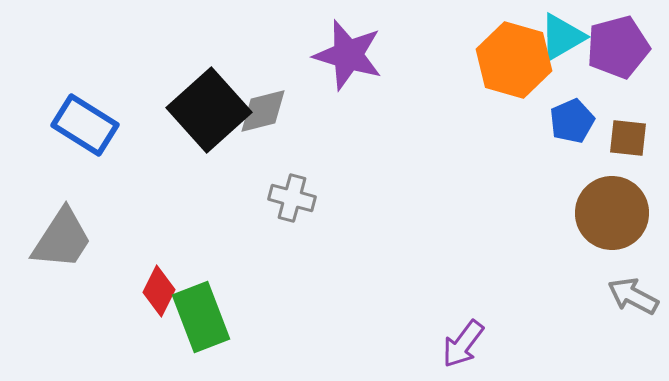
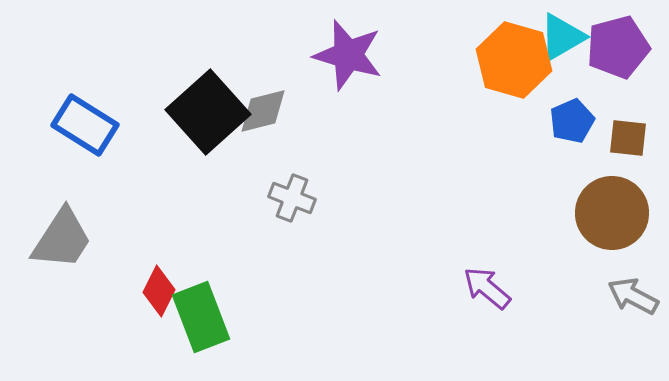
black square: moved 1 px left, 2 px down
gray cross: rotated 6 degrees clockwise
purple arrow: moved 24 px right, 56 px up; rotated 93 degrees clockwise
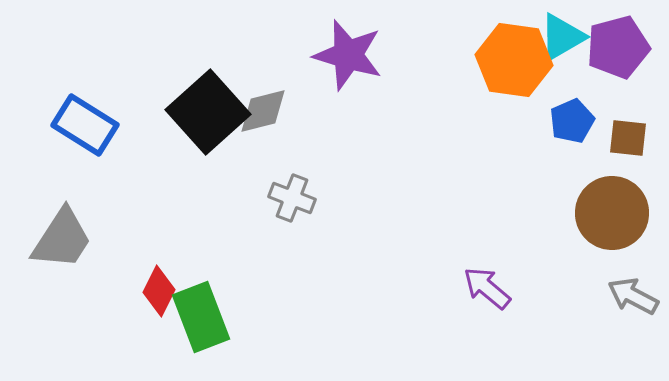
orange hexagon: rotated 8 degrees counterclockwise
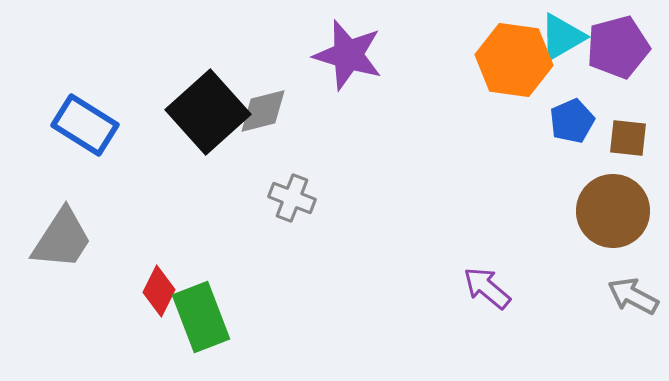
brown circle: moved 1 px right, 2 px up
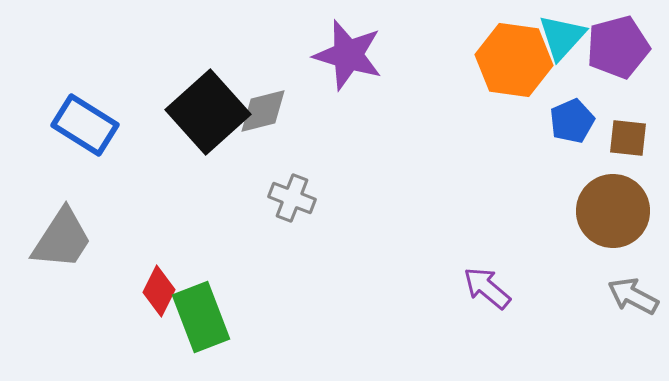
cyan triangle: rotated 18 degrees counterclockwise
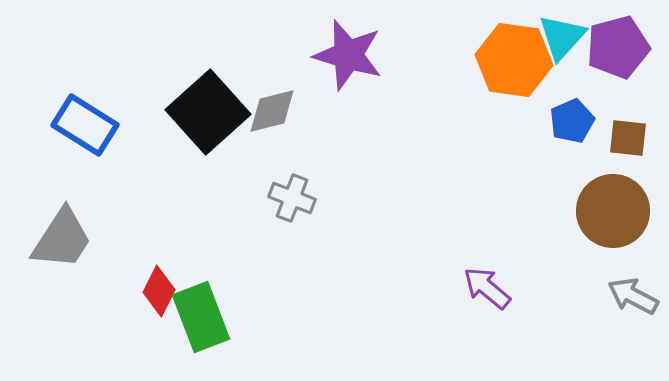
gray diamond: moved 9 px right
